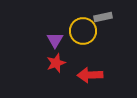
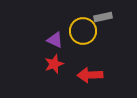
purple triangle: rotated 36 degrees counterclockwise
red star: moved 2 px left, 1 px down
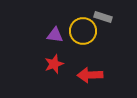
gray rectangle: rotated 30 degrees clockwise
purple triangle: moved 5 px up; rotated 18 degrees counterclockwise
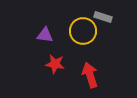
purple triangle: moved 10 px left
red star: moved 1 px right; rotated 30 degrees clockwise
red arrow: rotated 75 degrees clockwise
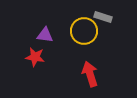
yellow circle: moved 1 px right
red star: moved 20 px left, 7 px up
red arrow: moved 1 px up
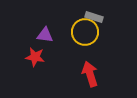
gray rectangle: moved 9 px left
yellow circle: moved 1 px right, 1 px down
